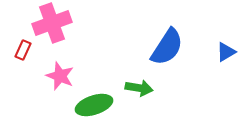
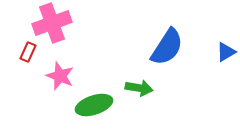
red rectangle: moved 5 px right, 2 px down
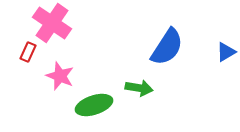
pink cross: rotated 36 degrees counterclockwise
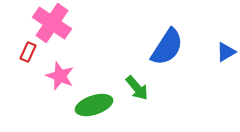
green arrow: moved 2 px left; rotated 40 degrees clockwise
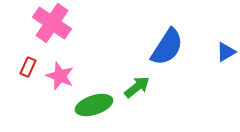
red rectangle: moved 15 px down
green arrow: moved 1 px up; rotated 88 degrees counterclockwise
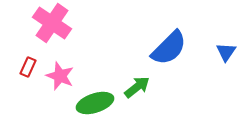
blue semicircle: moved 2 px right, 1 px down; rotated 12 degrees clockwise
blue triangle: rotated 25 degrees counterclockwise
green ellipse: moved 1 px right, 2 px up
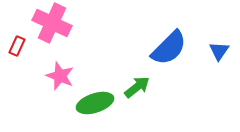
pink cross: rotated 9 degrees counterclockwise
blue triangle: moved 7 px left, 1 px up
red rectangle: moved 11 px left, 21 px up
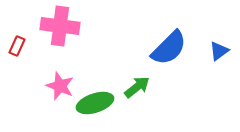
pink cross: moved 8 px right, 3 px down; rotated 18 degrees counterclockwise
blue triangle: rotated 20 degrees clockwise
pink star: moved 10 px down
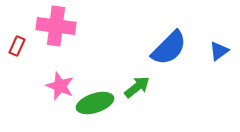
pink cross: moved 4 px left
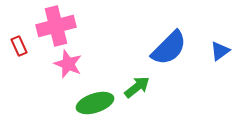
pink cross: rotated 21 degrees counterclockwise
red rectangle: moved 2 px right; rotated 48 degrees counterclockwise
blue triangle: moved 1 px right
pink star: moved 8 px right, 22 px up
